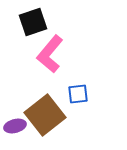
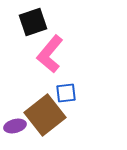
blue square: moved 12 px left, 1 px up
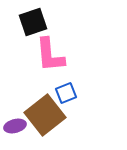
pink L-shape: moved 1 px down; rotated 45 degrees counterclockwise
blue square: rotated 15 degrees counterclockwise
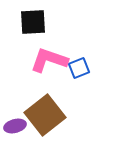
black square: rotated 16 degrees clockwise
pink L-shape: moved 1 px left, 5 px down; rotated 114 degrees clockwise
blue square: moved 13 px right, 25 px up
